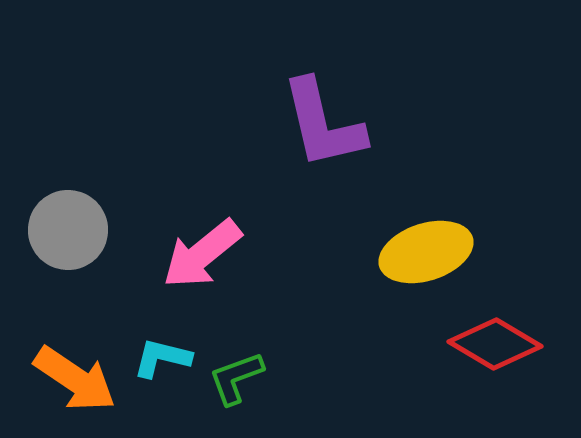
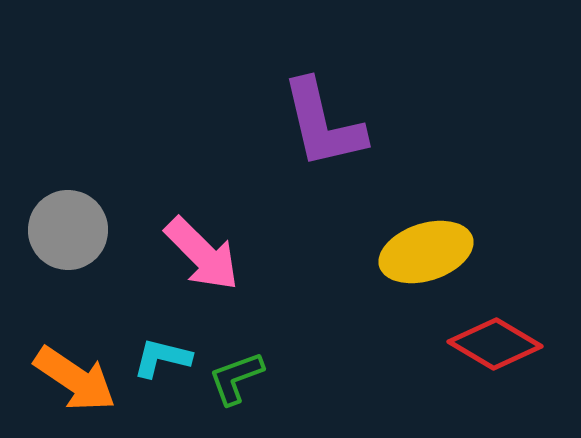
pink arrow: rotated 96 degrees counterclockwise
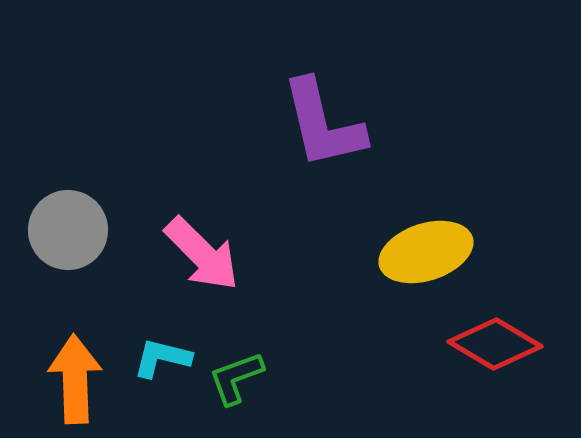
orange arrow: rotated 126 degrees counterclockwise
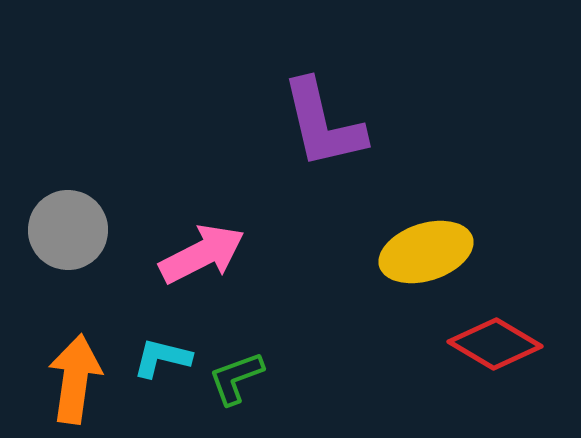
pink arrow: rotated 72 degrees counterclockwise
orange arrow: rotated 10 degrees clockwise
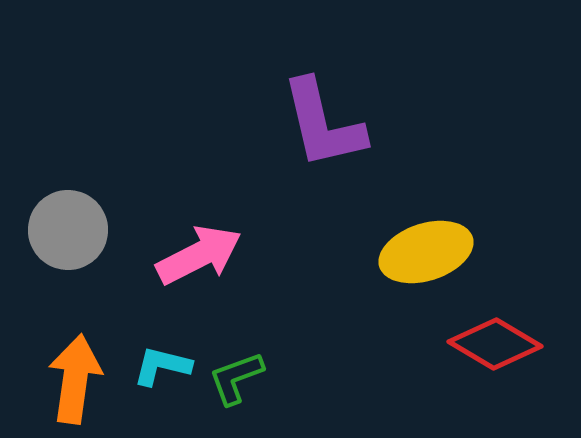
pink arrow: moved 3 px left, 1 px down
cyan L-shape: moved 8 px down
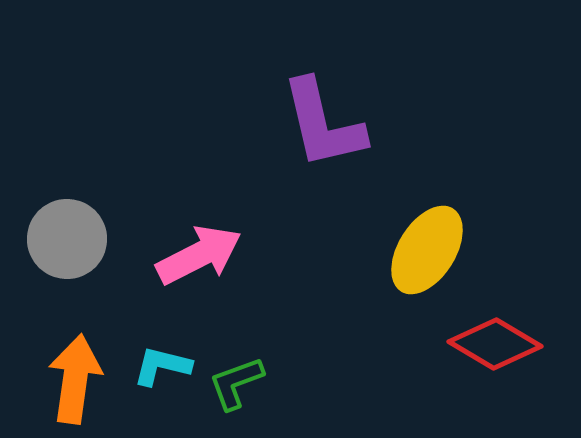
gray circle: moved 1 px left, 9 px down
yellow ellipse: moved 1 px right, 2 px up; rotated 40 degrees counterclockwise
green L-shape: moved 5 px down
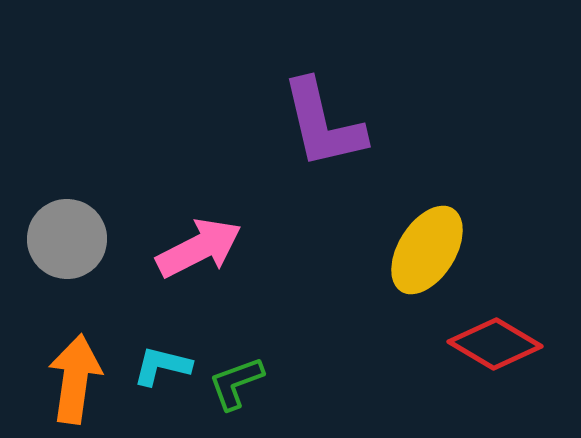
pink arrow: moved 7 px up
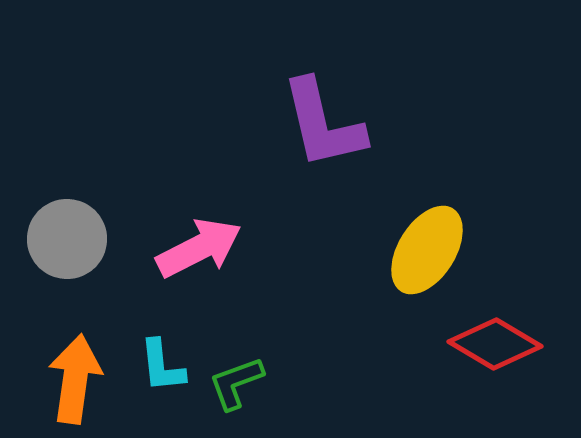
cyan L-shape: rotated 110 degrees counterclockwise
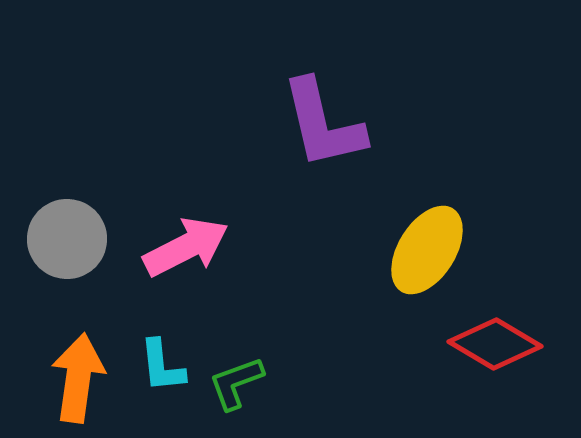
pink arrow: moved 13 px left, 1 px up
orange arrow: moved 3 px right, 1 px up
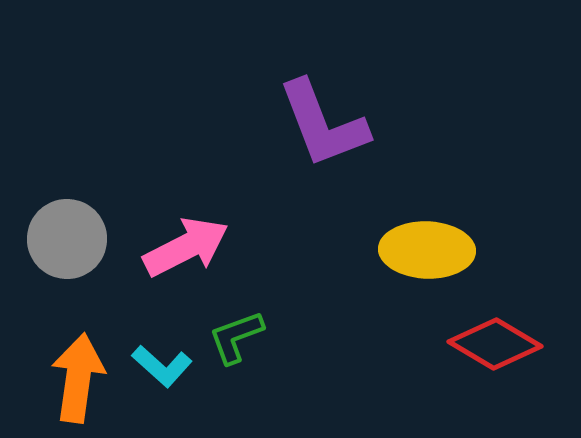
purple L-shape: rotated 8 degrees counterclockwise
yellow ellipse: rotated 60 degrees clockwise
cyan L-shape: rotated 42 degrees counterclockwise
green L-shape: moved 46 px up
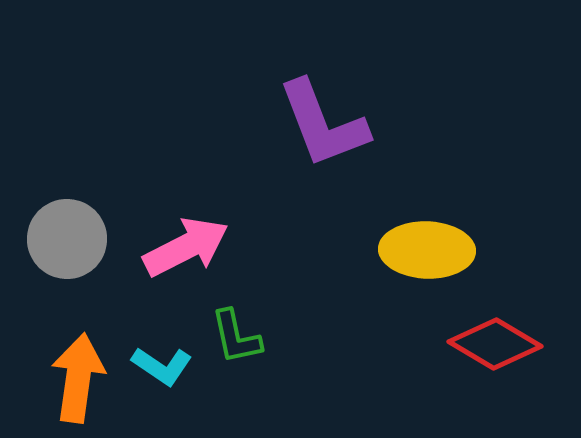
green L-shape: rotated 82 degrees counterclockwise
cyan L-shape: rotated 8 degrees counterclockwise
